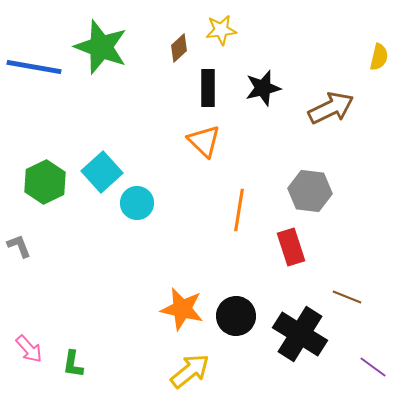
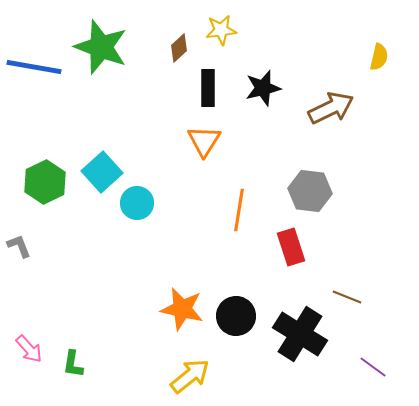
orange triangle: rotated 18 degrees clockwise
yellow arrow: moved 5 px down
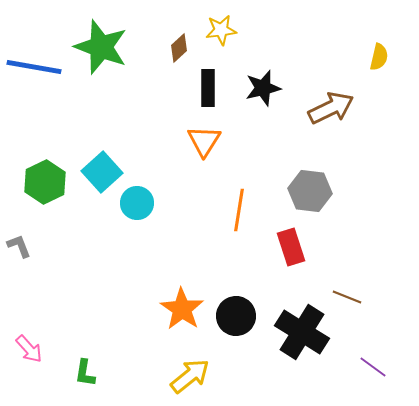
orange star: rotated 21 degrees clockwise
black cross: moved 2 px right, 2 px up
green L-shape: moved 12 px right, 9 px down
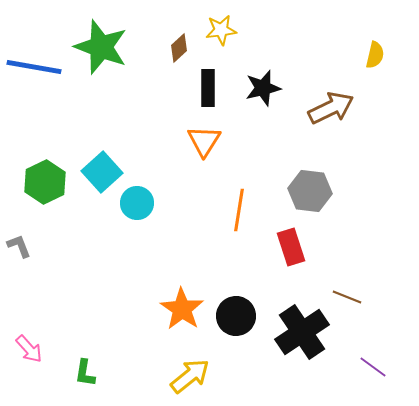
yellow semicircle: moved 4 px left, 2 px up
black cross: rotated 24 degrees clockwise
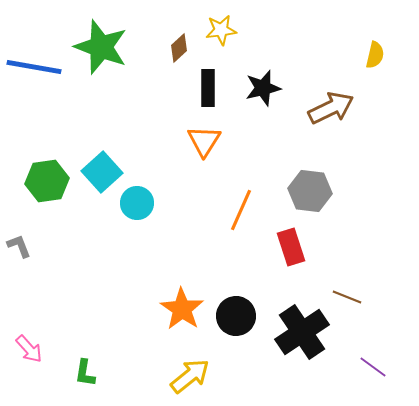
green hexagon: moved 2 px right, 1 px up; rotated 18 degrees clockwise
orange line: moved 2 px right; rotated 15 degrees clockwise
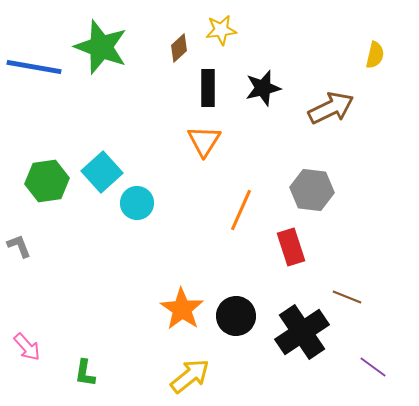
gray hexagon: moved 2 px right, 1 px up
pink arrow: moved 2 px left, 2 px up
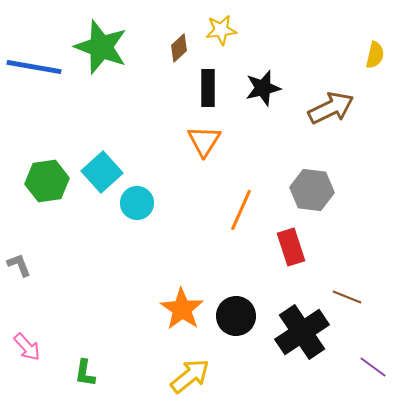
gray L-shape: moved 19 px down
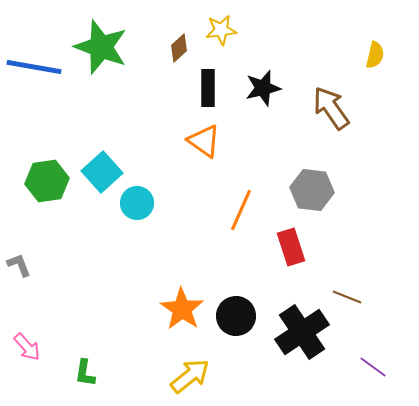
brown arrow: rotated 99 degrees counterclockwise
orange triangle: rotated 27 degrees counterclockwise
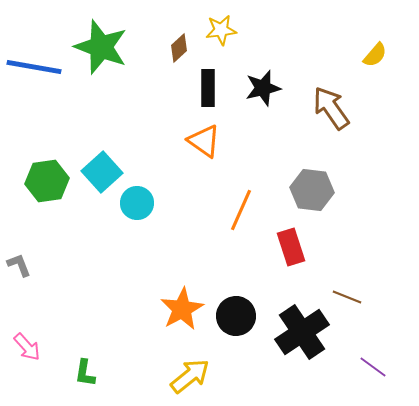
yellow semicircle: rotated 28 degrees clockwise
orange star: rotated 9 degrees clockwise
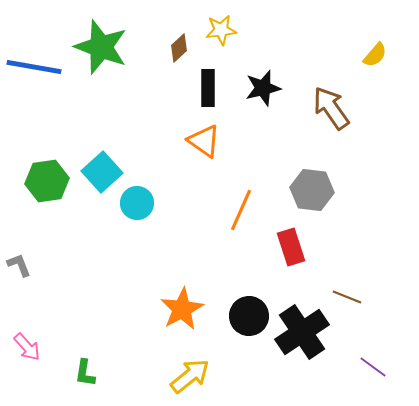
black circle: moved 13 px right
